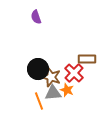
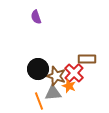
brown star: moved 5 px right, 1 px up
orange star: moved 2 px right, 4 px up
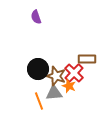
gray triangle: moved 1 px right
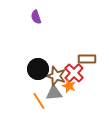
orange line: rotated 12 degrees counterclockwise
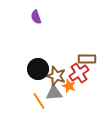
red cross: moved 5 px right; rotated 12 degrees clockwise
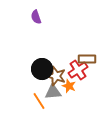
black circle: moved 4 px right
red cross: moved 1 px left, 3 px up
gray triangle: moved 1 px left, 1 px up
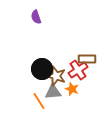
orange star: moved 3 px right, 3 px down
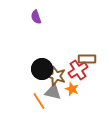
gray triangle: rotated 18 degrees clockwise
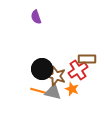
orange line: moved 10 px up; rotated 42 degrees counterclockwise
